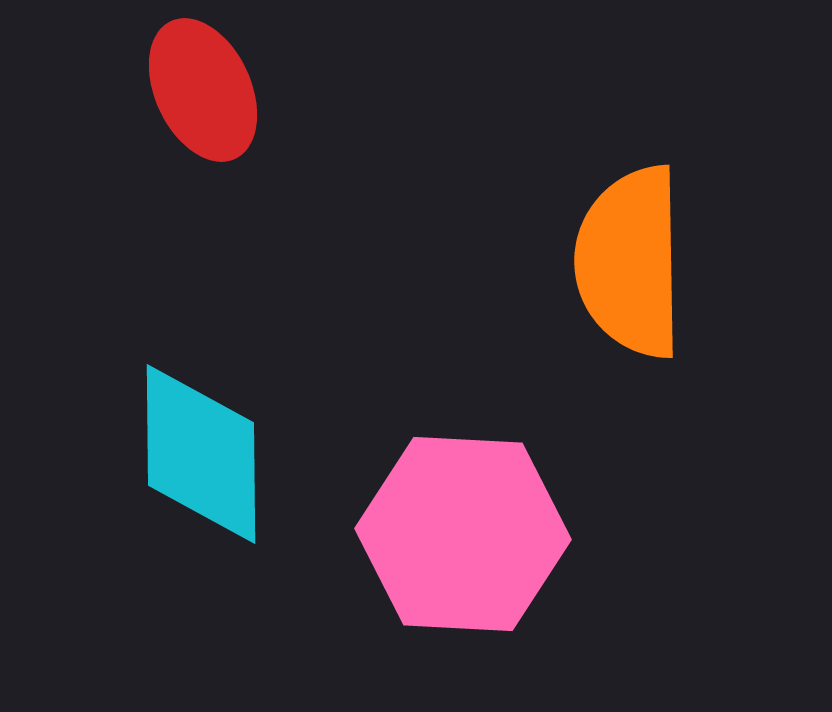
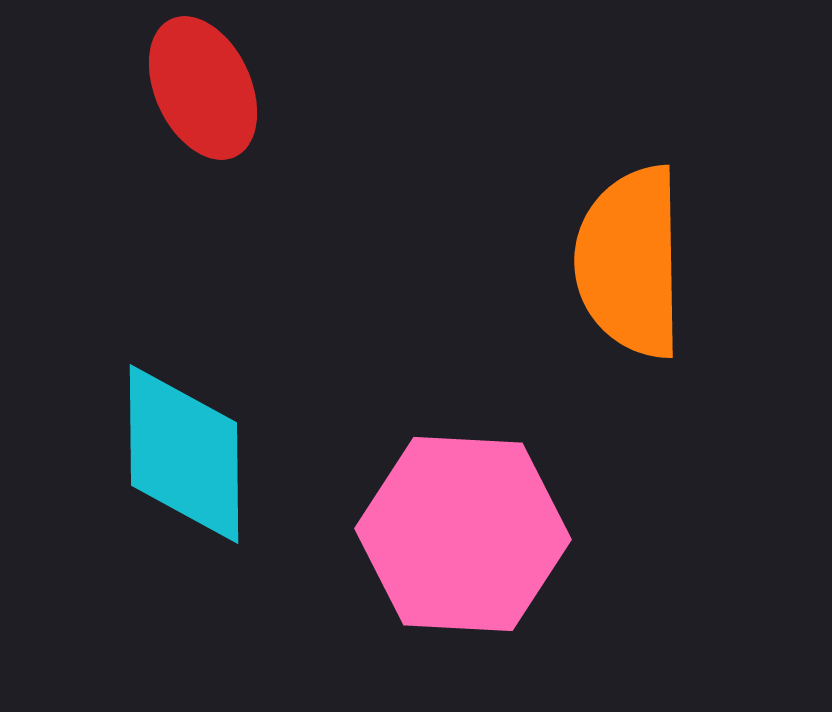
red ellipse: moved 2 px up
cyan diamond: moved 17 px left
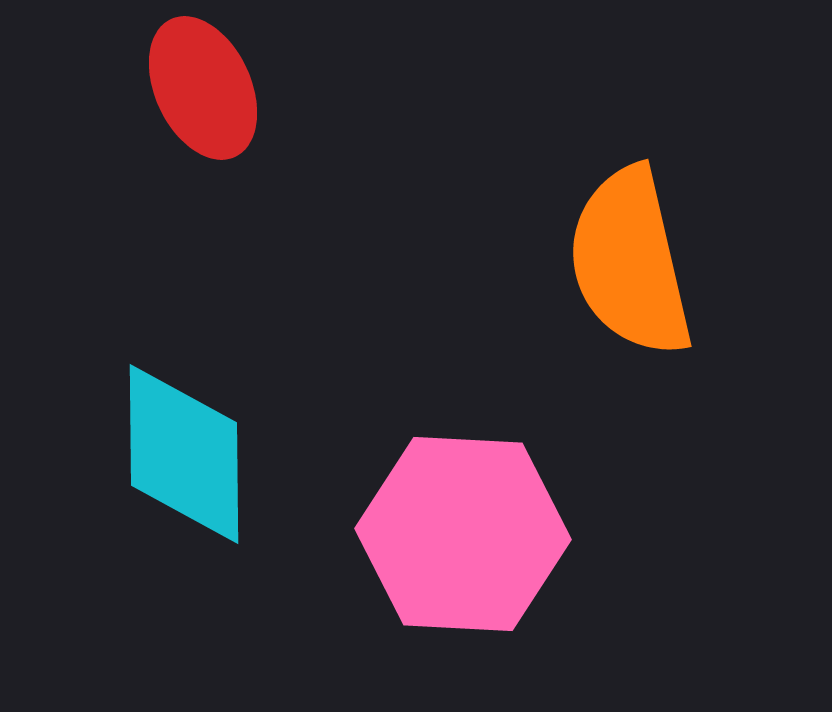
orange semicircle: rotated 12 degrees counterclockwise
